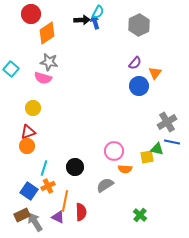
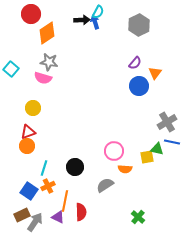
green cross: moved 2 px left, 2 px down
gray arrow: rotated 66 degrees clockwise
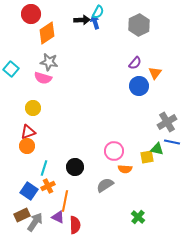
red semicircle: moved 6 px left, 13 px down
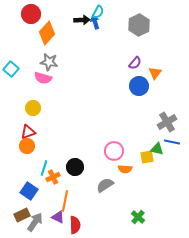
orange diamond: rotated 15 degrees counterclockwise
orange cross: moved 5 px right, 9 px up
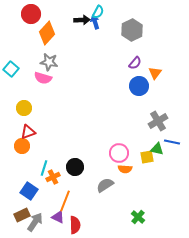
gray hexagon: moved 7 px left, 5 px down
yellow circle: moved 9 px left
gray cross: moved 9 px left, 1 px up
orange circle: moved 5 px left
pink circle: moved 5 px right, 2 px down
orange line: rotated 10 degrees clockwise
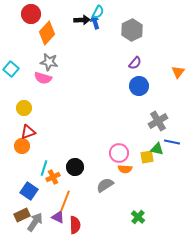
orange triangle: moved 23 px right, 1 px up
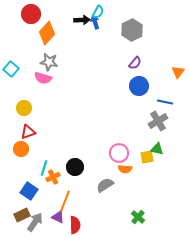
blue line: moved 7 px left, 40 px up
orange circle: moved 1 px left, 3 px down
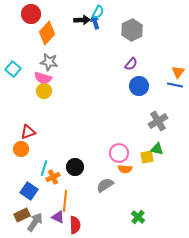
purple semicircle: moved 4 px left, 1 px down
cyan square: moved 2 px right
blue line: moved 10 px right, 17 px up
yellow circle: moved 20 px right, 17 px up
orange line: rotated 15 degrees counterclockwise
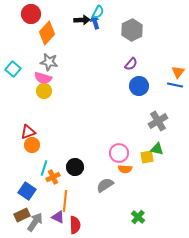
orange circle: moved 11 px right, 4 px up
blue square: moved 2 px left
